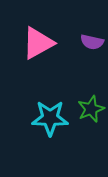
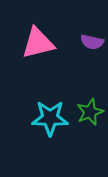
pink triangle: rotated 15 degrees clockwise
green star: moved 1 px left, 3 px down
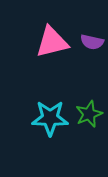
pink triangle: moved 14 px right, 1 px up
green star: moved 1 px left, 2 px down
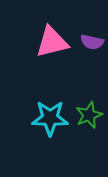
green star: moved 1 px down
